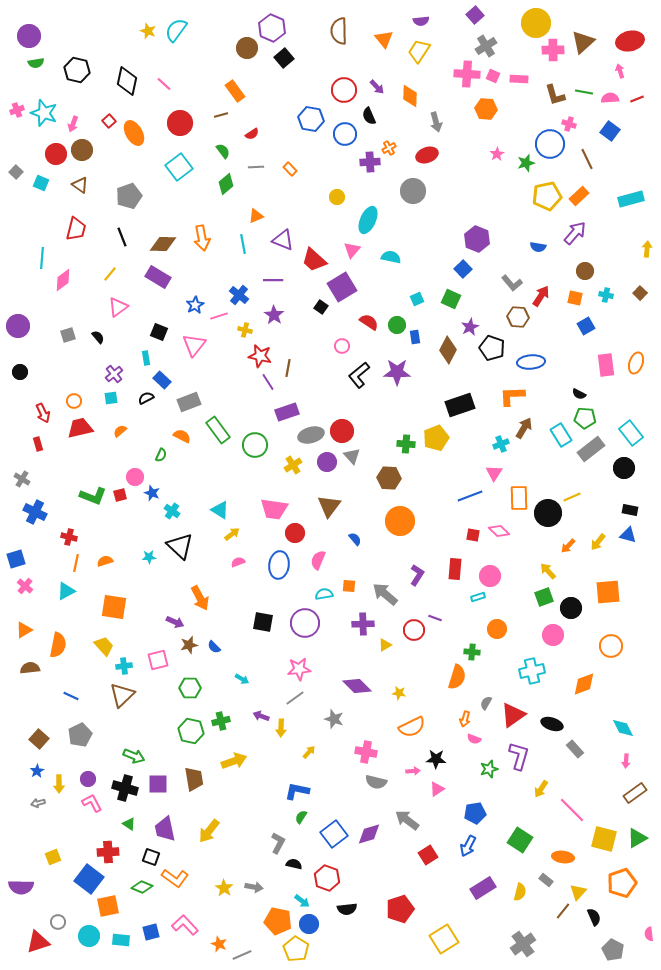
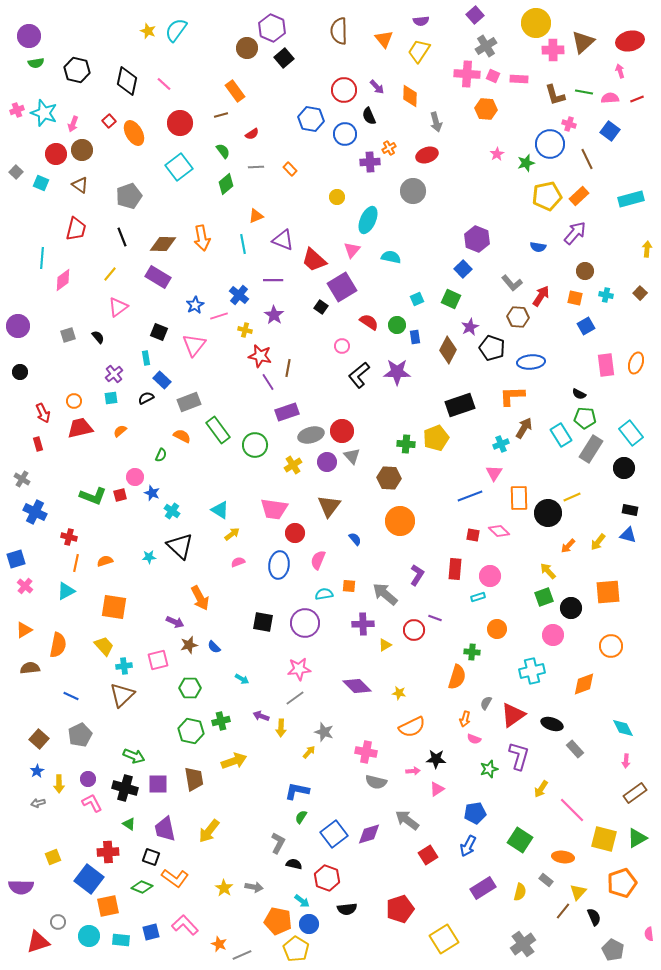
gray rectangle at (591, 449): rotated 20 degrees counterclockwise
gray star at (334, 719): moved 10 px left, 13 px down
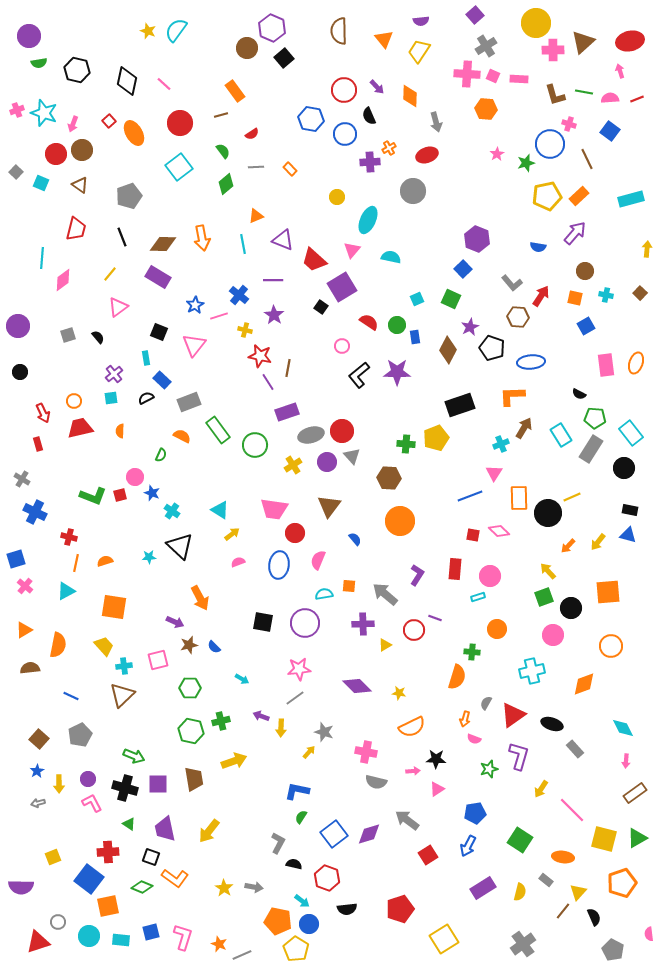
green semicircle at (36, 63): moved 3 px right
green pentagon at (585, 418): moved 10 px right
orange semicircle at (120, 431): rotated 48 degrees counterclockwise
pink L-shape at (185, 925): moved 2 px left, 12 px down; rotated 60 degrees clockwise
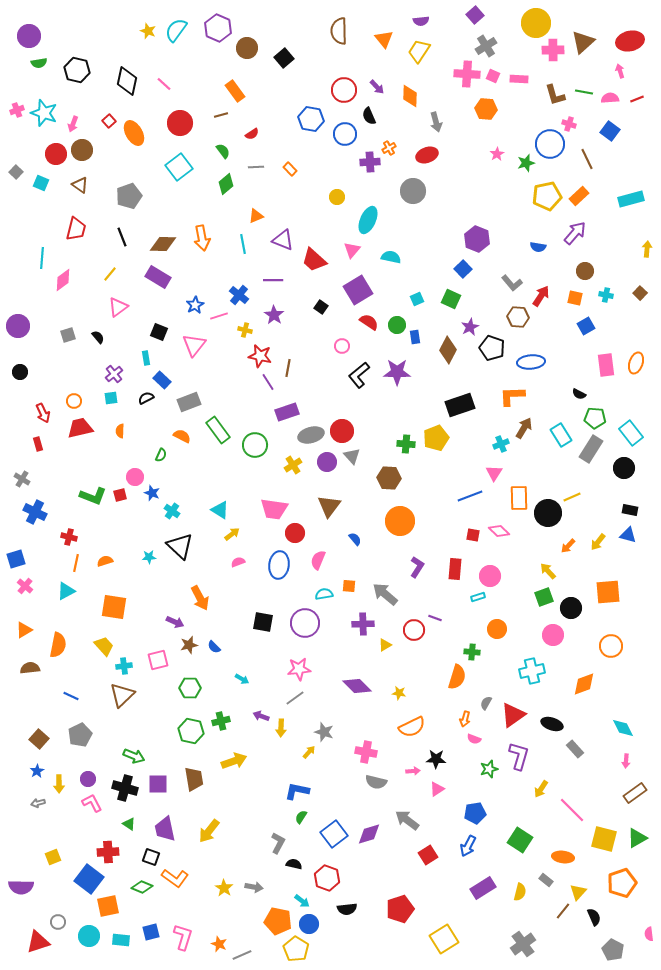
purple hexagon at (272, 28): moved 54 px left
purple square at (342, 287): moved 16 px right, 3 px down
purple L-shape at (417, 575): moved 8 px up
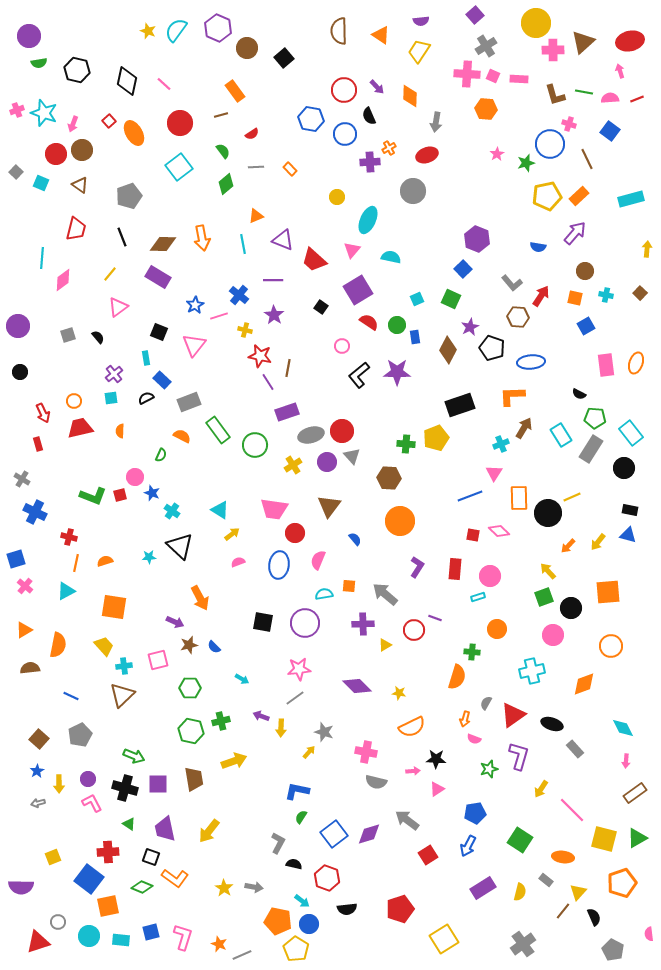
orange triangle at (384, 39): moved 3 px left, 4 px up; rotated 18 degrees counterclockwise
gray arrow at (436, 122): rotated 24 degrees clockwise
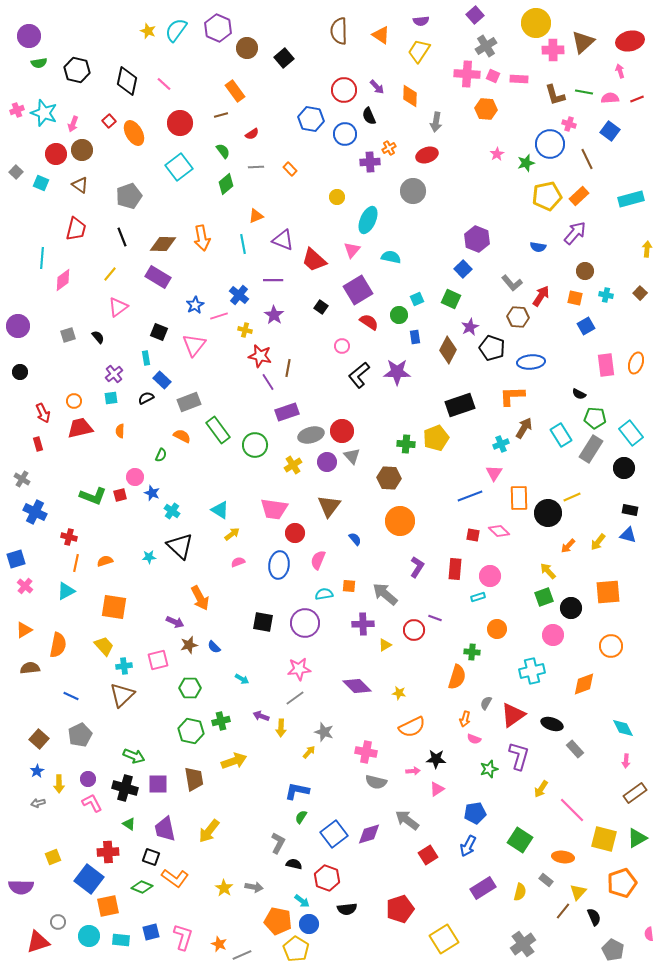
green circle at (397, 325): moved 2 px right, 10 px up
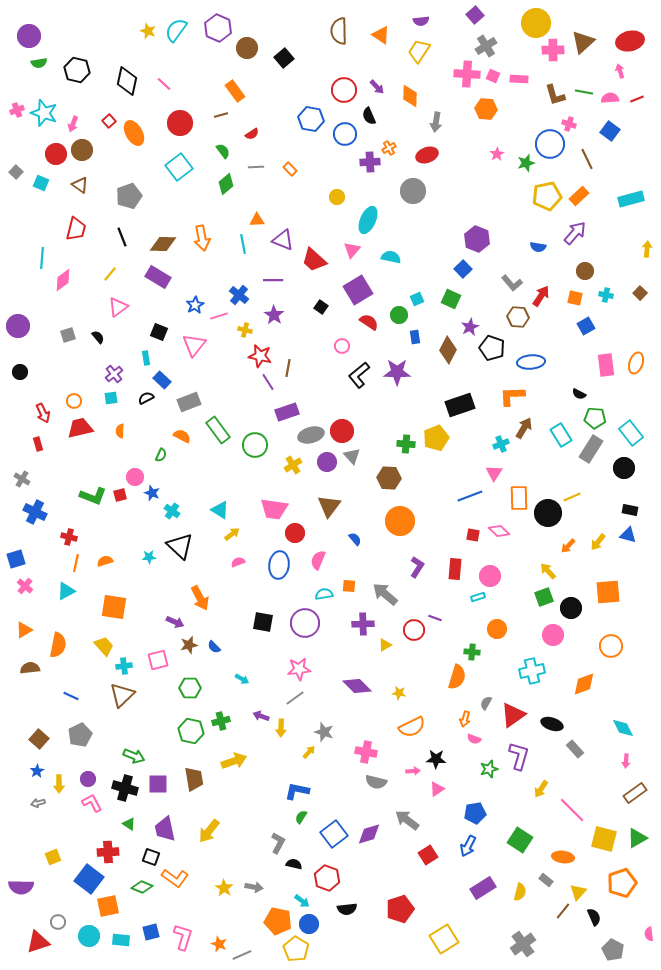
orange triangle at (256, 216): moved 1 px right, 4 px down; rotated 21 degrees clockwise
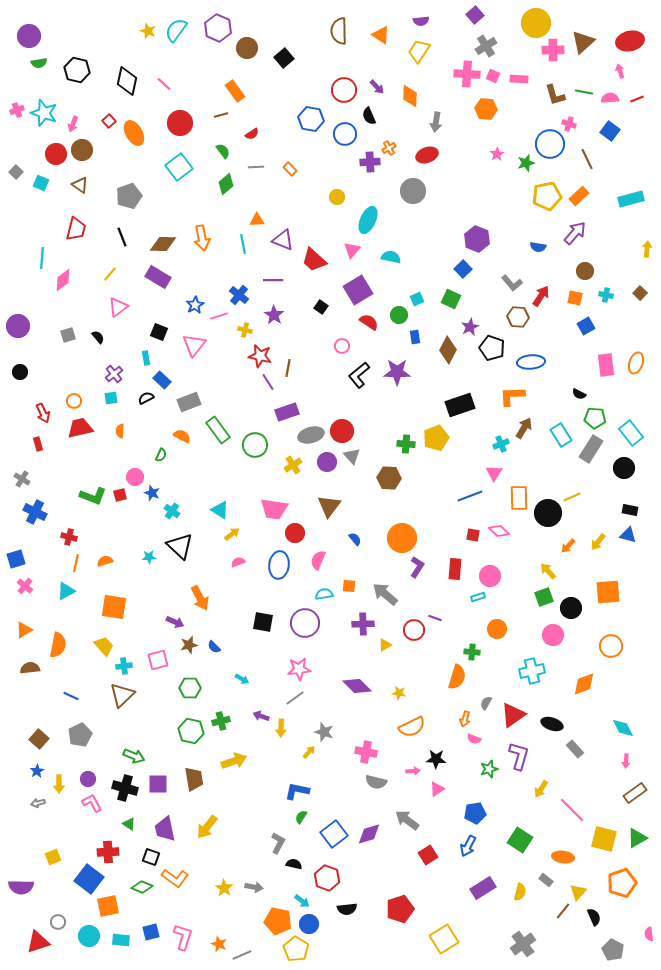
orange circle at (400, 521): moved 2 px right, 17 px down
yellow arrow at (209, 831): moved 2 px left, 4 px up
